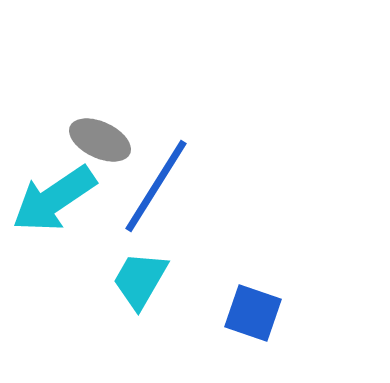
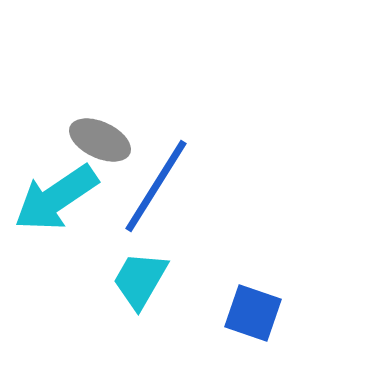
cyan arrow: moved 2 px right, 1 px up
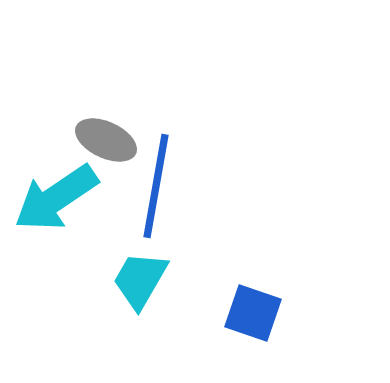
gray ellipse: moved 6 px right
blue line: rotated 22 degrees counterclockwise
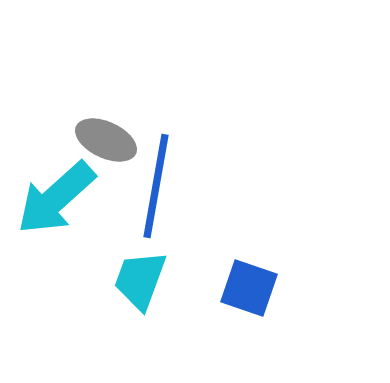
cyan arrow: rotated 8 degrees counterclockwise
cyan trapezoid: rotated 10 degrees counterclockwise
blue square: moved 4 px left, 25 px up
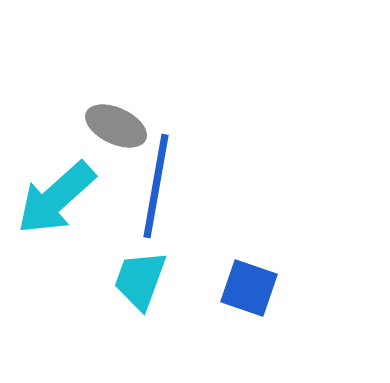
gray ellipse: moved 10 px right, 14 px up
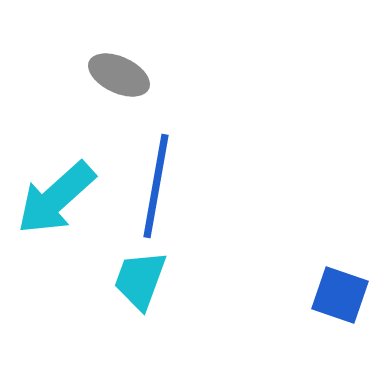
gray ellipse: moved 3 px right, 51 px up
blue square: moved 91 px right, 7 px down
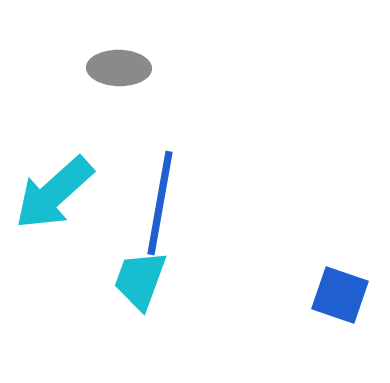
gray ellipse: moved 7 px up; rotated 24 degrees counterclockwise
blue line: moved 4 px right, 17 px down
cyan arrow: moved 2 px left, 5 px up
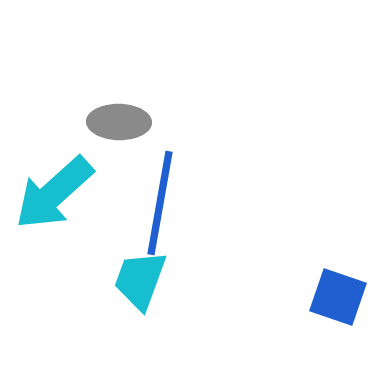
gray ellipse: moved 54 px down
blue square: moved 2 px left, 2 px down
